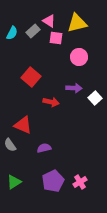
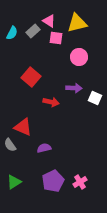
white square: rotated 24 degrees counterclockwise
red triangle: moved 2 px down
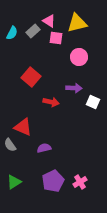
white square: moved 2 px left, 4 px down
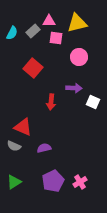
pink triangle: rotated 32 degrees counterclockwise
red square: moved 2 px right, 9 px up
red arrow: rotated 84 degrees clockwise
gray semicircle: moved 4 px right, 1 px down; rotated 32 degrees counterclockwise
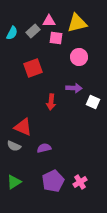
red square: rotated 30 degrees clockwise
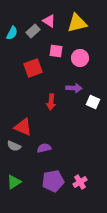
pink triangle: rotated 32 degrees clockwise
pink square: moved 13 px down
pink circle: moved 1 px right, 1 px down
purple pentagon: rotated 15 degrees clockwise
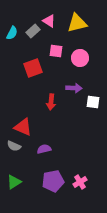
white square: rotated 16 degrees counterclockwise
purple semicircle: moved 1 px down
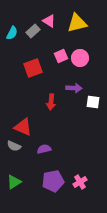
pink square: moved 5 px right, 5 px down; rotated 32 degrees counterclockwise
